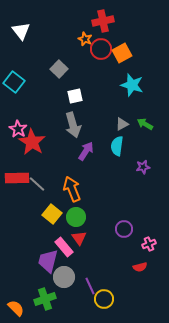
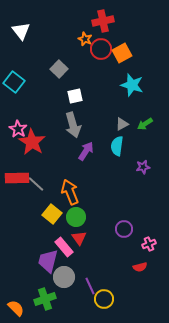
green arrow: rotated 63 degrees counterclockwise
gray line: moved 1 px left
orange arrow: moved 2 px left, 3 px down
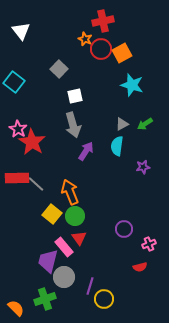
green circle: moved 1 px left, 1 px up
purple line: rotated 42 degrees clockwise
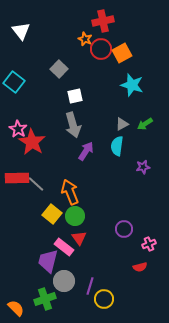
pink rectangle: rotated 12 degrees counterclockwise
gray circle: moved 4 px down
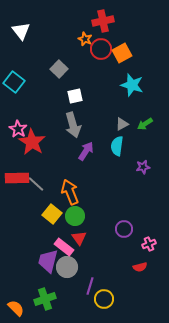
gray circle: moved 3 px right, 14 px up
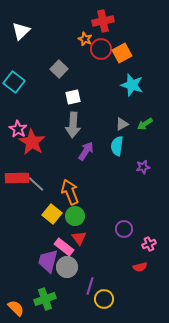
white triangle: rotated 24 degrees clockwise
white square: moved 2 px left, 1 px down
gray arrow: rotated 20 degrees clockwise
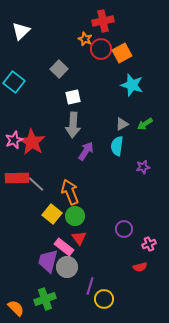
pink star: moved 4 px left, 11 px down; rotated 18 degrees clockwise
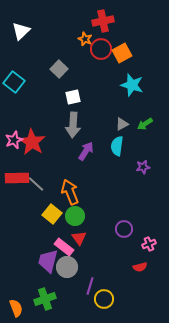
orange semicircle: rotated 24 degrees clockwise
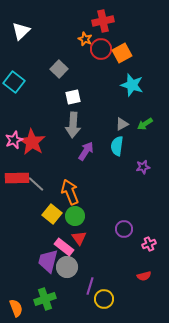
red semicircle: moved 4 px right, 9 px down
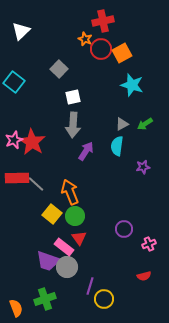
purple trapezoid: rotated 85 degrees counterclockwise
